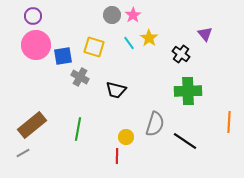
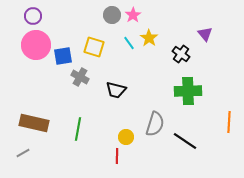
brown rectangle: moved 2 px right, 2 px up; rotated 52 degrees clockwise
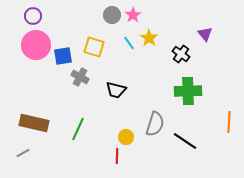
green line: rotated 15 degrees clockwise
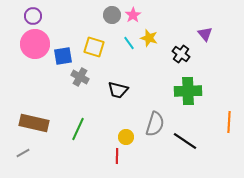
yellow star: rotated 18 degrees counterclockwise
pink circle: moved 1 px left, 1 px up
black trapezoid: moved 2 px right
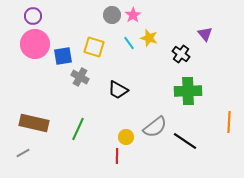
black trapezoid: rotated 15 degrees clockwise
gray semicircle: moved 3 px down; rotated 35 degrees clockwise
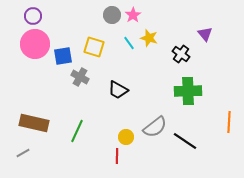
green line: moved 1 px left, 2 px down
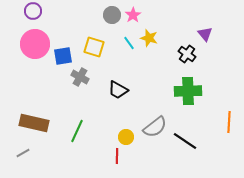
purple circle: moved 5 px up
black cross: moved 6 px right
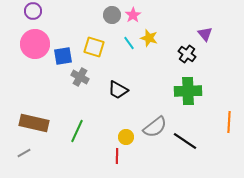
gray line: moved 1 px right
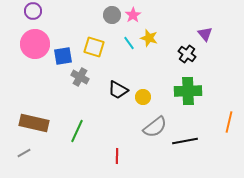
orange line: rotated 10 degrees clockwise
yellow circle: moved 17 px right, 40 px up
black line: rotated 45 degrees counterclockwise
